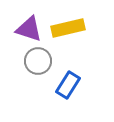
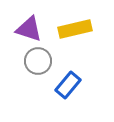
yellow rectangle: moved 7 px right, 1 px down
blue rectangle: rotated 8 degrees clockwise
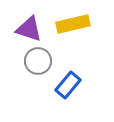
yellow rectangle: moved 2 px left, 5 px up
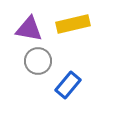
purple triangle: rotated 8 degrees counterclockwise
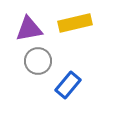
yellow rectangle: moved 2 px right, 1 px up
purple triangle: rotated 20 degrees counterclockwise
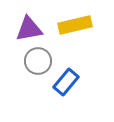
yellow rectangle: moved 2 px down
blue rectangle: moved 2 px left, 3 px up
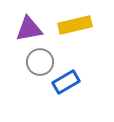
gray circle: moved 2 px right, 1 px down
blue rectangle: rotated 20 degrees clockwise
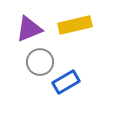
purple triangle: rotated 12 degrees counterclockwise
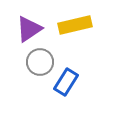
purple triangle: rotated 12 degrees counterclockwise
blue rectangle: rotated 28 degrees counterclockwise
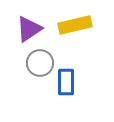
gray circle: moved 1 px down
blue rectangle: rotated 32 degrees counterclockwise
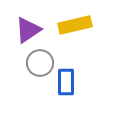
purple triangle: moved 1 px left, 1 px down
